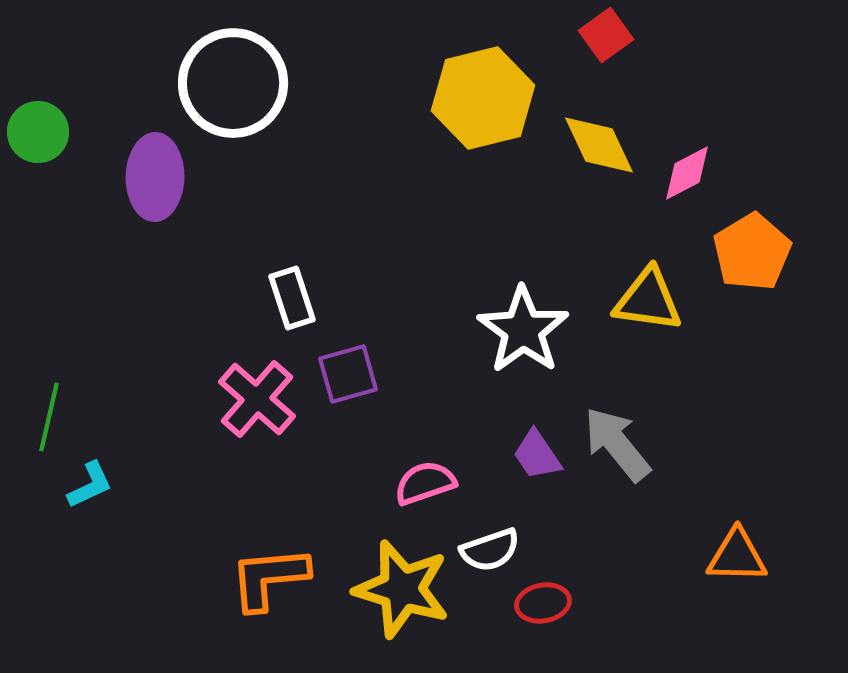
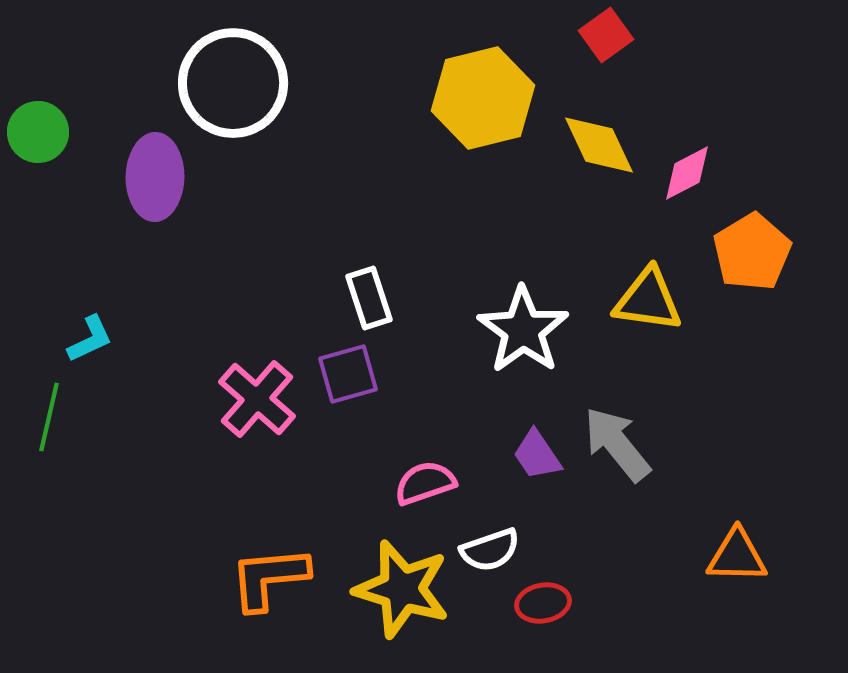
white rectangle: moved 77 px right
cyan L-shape: moved 146 px up
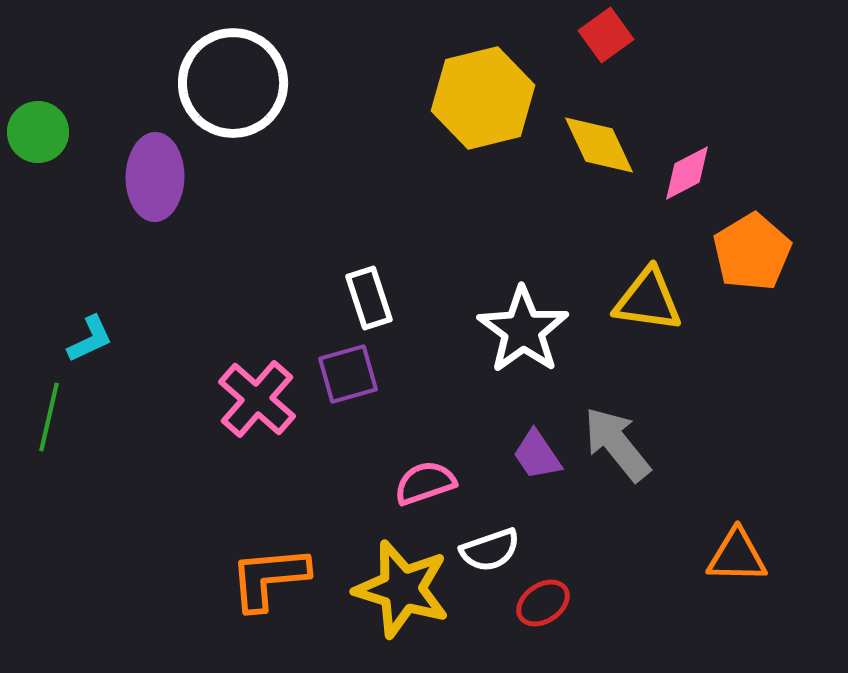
red ellipse: rotated 24 degrees counterclockwise
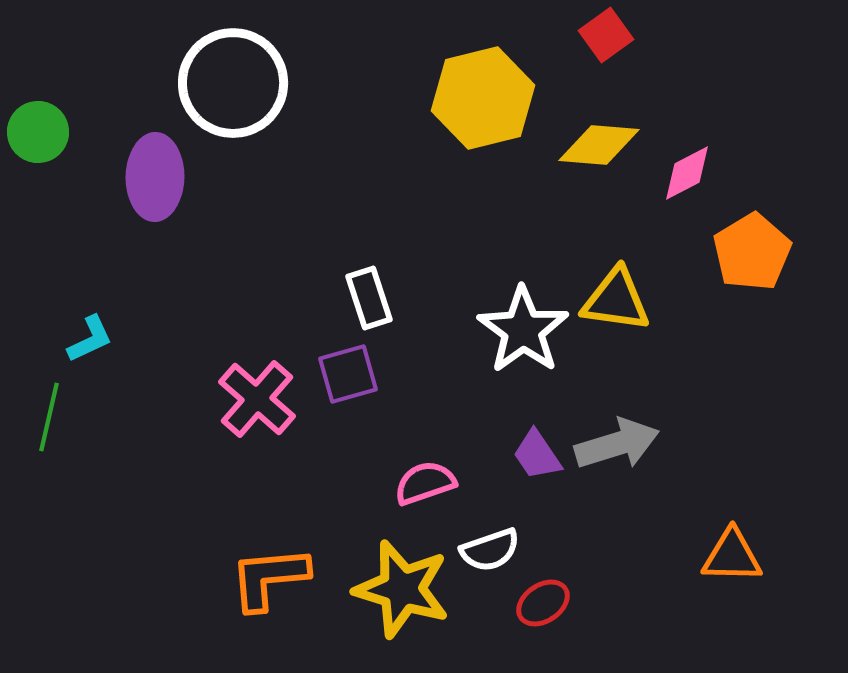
yellow diamond: rotated 60 degrees counterclockwise
yellow triangle: moved 32 px left
gray arrow: rotated 112 degrees clockwise
orange triangle: moved 5 px left
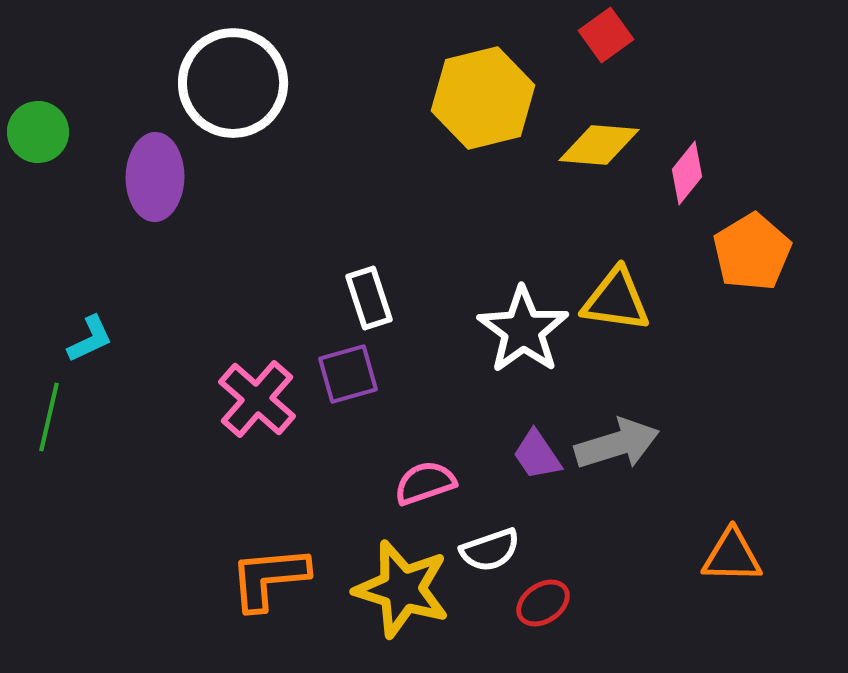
pink diamond: rotated 24 degrees counterclockwise
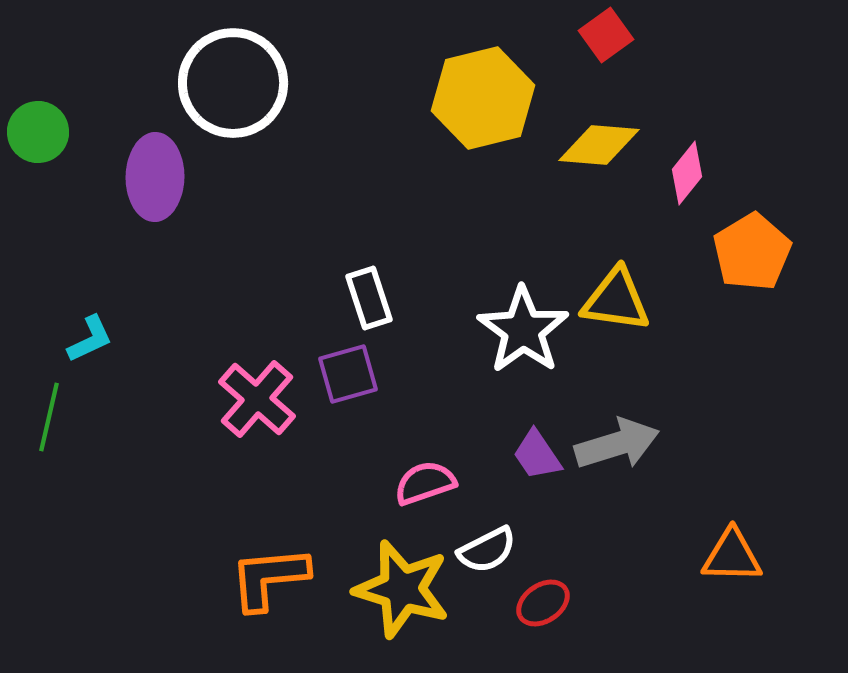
white semicircle: moved 3 px left; rotated 8 degrees counterclockwise
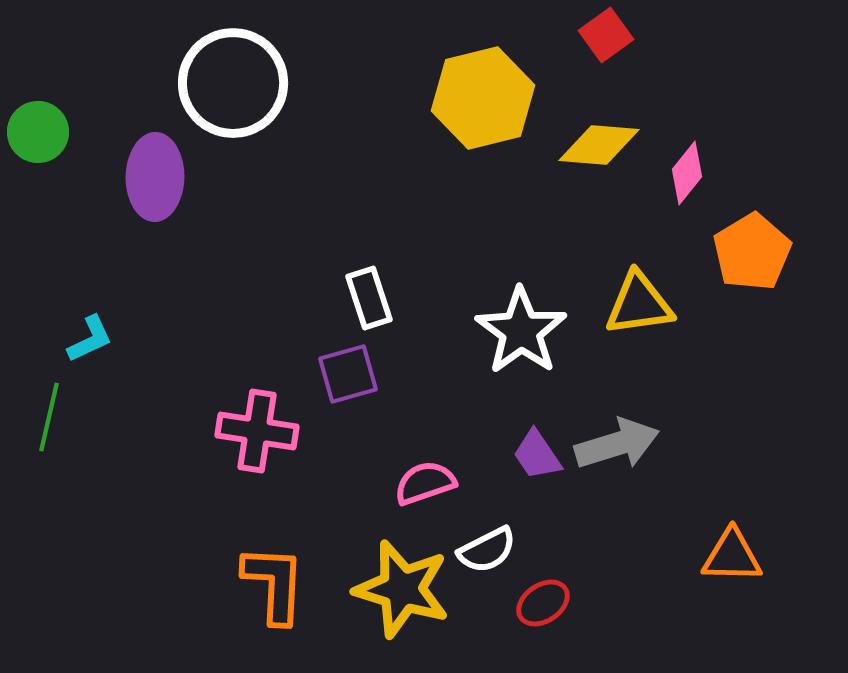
yellow triangle: moved 23 px right, 4 px down; rotated 16 degrees counterclockwise
white star: moved 2 px left, 1 px down
pink cross: moved 32 px down; rotated 32 degrees counterclockwise
orange L-shape: moved 5 px right, 6 px down; rotated 98 degrees clockwise
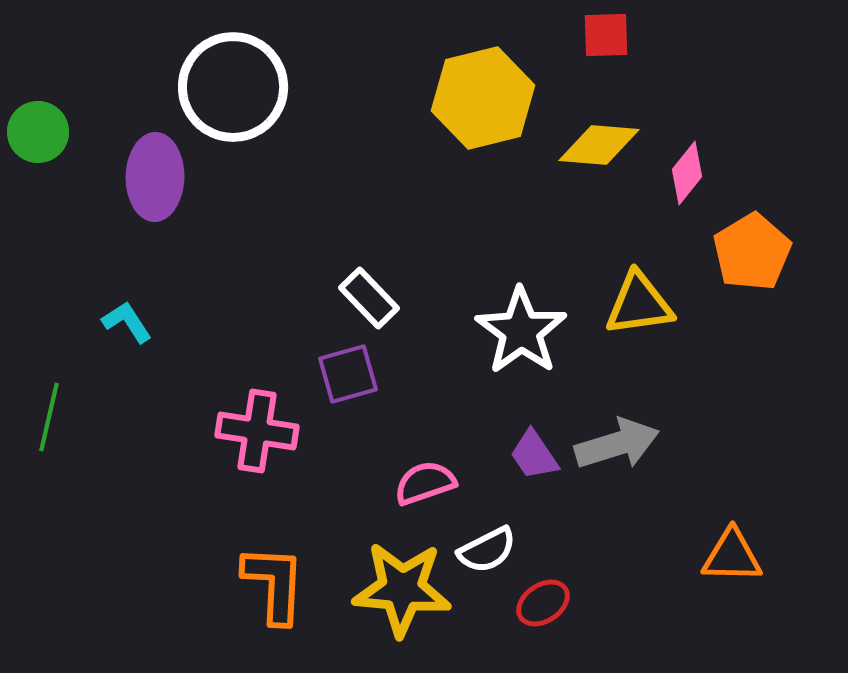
red square: rotated 34 degrees clockwise
white circle: moved 4 px down
white rectangle: rotated 26 degrees counterclockwise
cyan L-shape: moved 37 px right, 17 px up; rotated 98 degrees counterclockwise
purple trapezoid: moved 3 px left
yellow star: rotated 12 degrees counterclockwise
